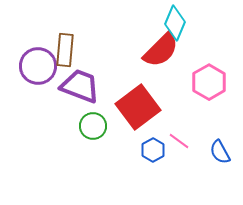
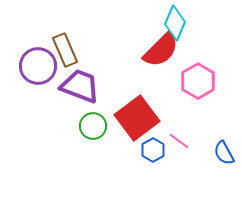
brown rectangle: rotated 28 degrees counterclockwise
pink hexagon: moved 11 px left, 1 px up
red square: moved 1 px left, 11 px down
blue semicircle: moved 4 px right, 1 px down
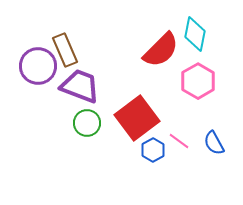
cyan diamond: moved 20 px right, 11 px down; rotated 12 degrees counterclockwise
green circle: moved 6 px left, 3 px up
blue semicircle: moved 10 px left, 10 px up
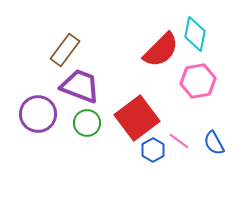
brown rectangle: rotated 60 degrees clockwise
purple circle: moved 48 px down
pink hexagon: rotated 20 degrees clockwise
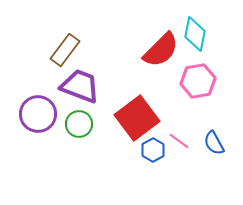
green circle: moved 8 px left, 1 px down
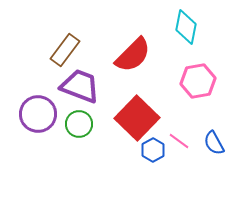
cyan diamond: moved 9 px left, 7 px up
red semicircle: moved 28 px left, 5 px down
red square: rotated 9 degrees counterclockwise
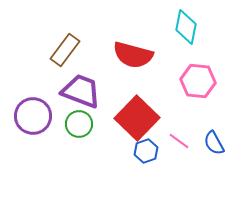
red semicircle: rotated 60 degrees clockwise
pink hexagon: rotated 16 degrees clockwise
purple trapezoid: moved 1 px right, 5 px down
purple circle: moved 5 px left, 2 px down
blue hexagon: moved 7 px left, 1 px down; rotated 10 degrees clockwise
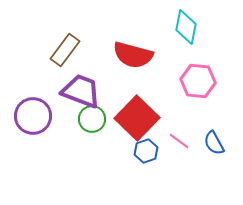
green circle: moved 13 px right, 5 px up
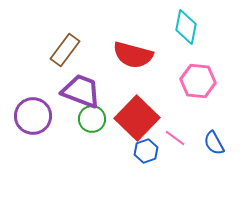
pink line: moved 4 px left, 3 px up
